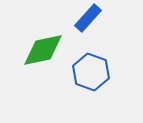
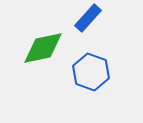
green diamond: moved 2 px up
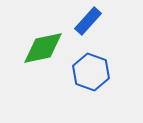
blue rectangle: moved 3 px down
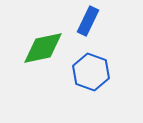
blue rectangle: rotated 16 degrees counterclockwise
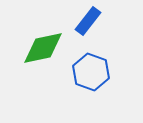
blue rectangle: rotated 12 degrees clockwise
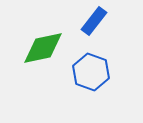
blue rectangle: moved 6 px right
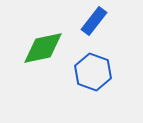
blue hexagon: moved 2 px right
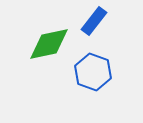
green diamond: moved 6 px right, 4 px up
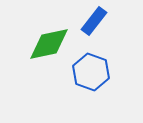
blue hexagon: moved 2 px left
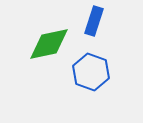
blue rectangle: rotated 20 degrees counterclockwise
